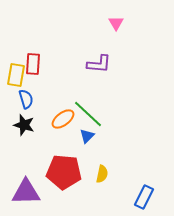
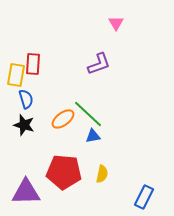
purple L-shape: rotated 25 degrees counterclockwise
blue triangle: moved 6 px right; rotated 35 degrees clockwise
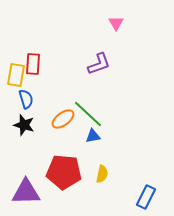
blue rectangle: moved 2 px right
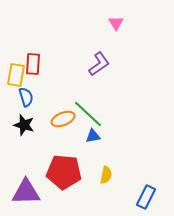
purple L-shape: rotated 15 degrees counterclockwise
blue semicircle: moved 2 px up
orange ellipse: rotated 15 degrees clockwise
yellow semicircle: moved 4 px right, 1 px down
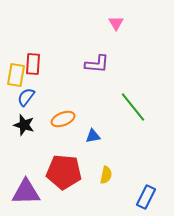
purple L-shape: moved 2 px left; rotated 40 degrees clockwise
blue semicircle: rotated 126 degrees counterclockwise
green line: moved 45 px right, 7 px up; rotated 8 degrees clockwise
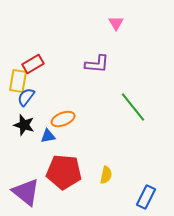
red rectangle: rotated 55 degrees clockwise
yellow rectangle: moved 2 px right, 6 px down
blue triangle: moved 45 px left
purple triangle: rotated 40 degrees clockwise
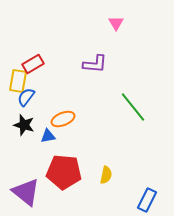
purple L-shape: moved 2 px left
blue rectangle: moved 1 px right, 3 px down
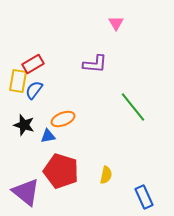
blue semicircle: moved 8 px right, 7 px up
red pentagon: moved 3 px left, 1 px up; rotated 12 degrees clockwise
blue rectangle: moved 3 px left, 3 px up; rotated 50 degrees counterclockwise
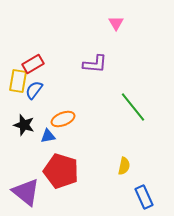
yellow semicircle: moved 18 px right, 9 px up
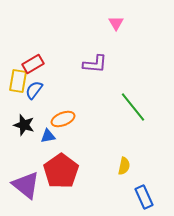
red pentagon: rotated 20 degrees clockwise
purple triangle: moved 7 px up
